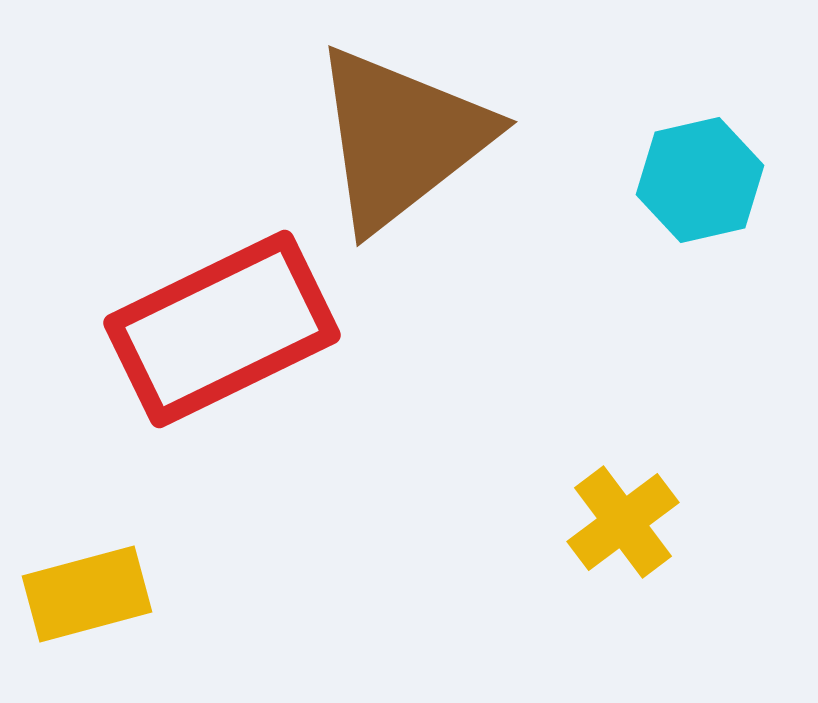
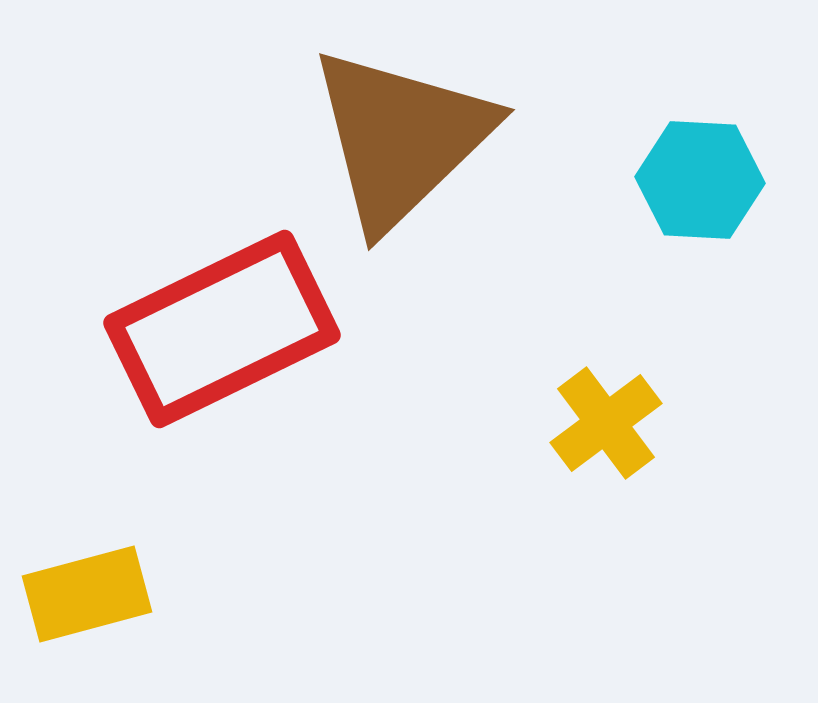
brown triangle: rotated 6 degrees counterclockwise
cyan hexagon: rotated 16 degrees clockwise
yellow cross: moved 17 px left, 99 px up
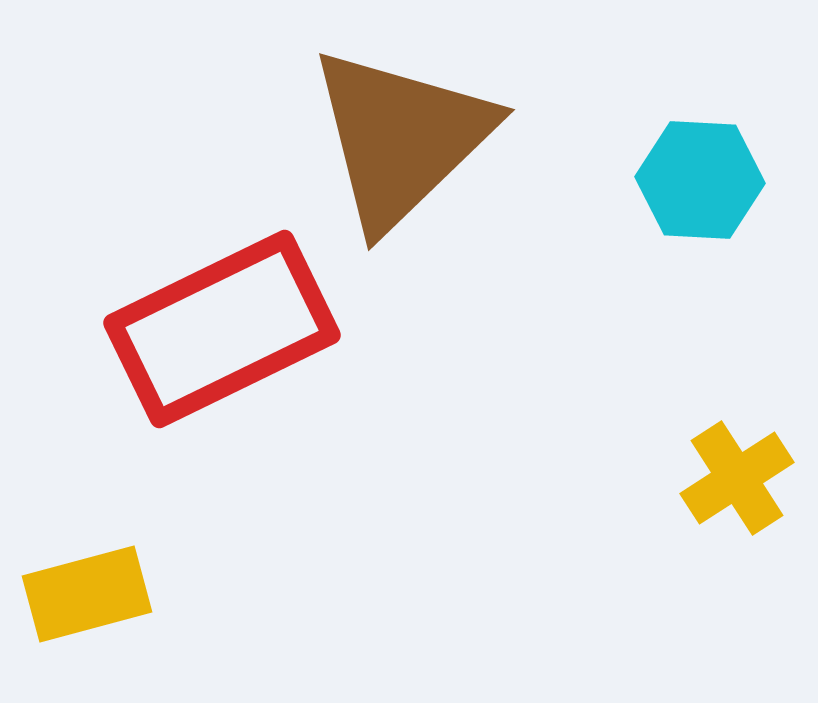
yellow cross: moved 131 px right, 55 px down; rotated 4 degrees clockwise
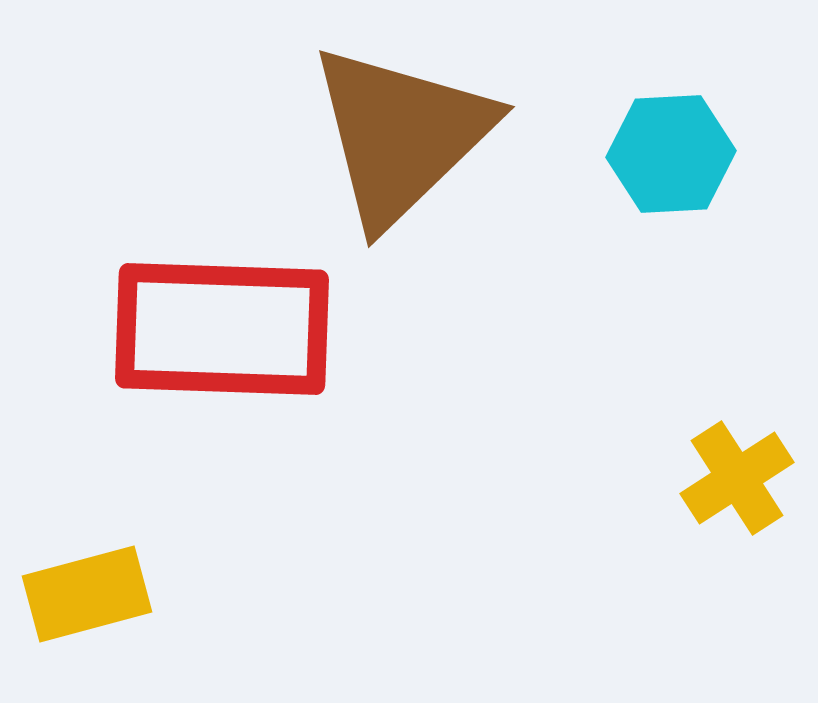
brown triangle: moved 3 px up
cyan hexagon: moved 29 px left, 26 px up; rotated 6 degrees counterclockwise
red rectangle: rotated 28 degrees clockwise
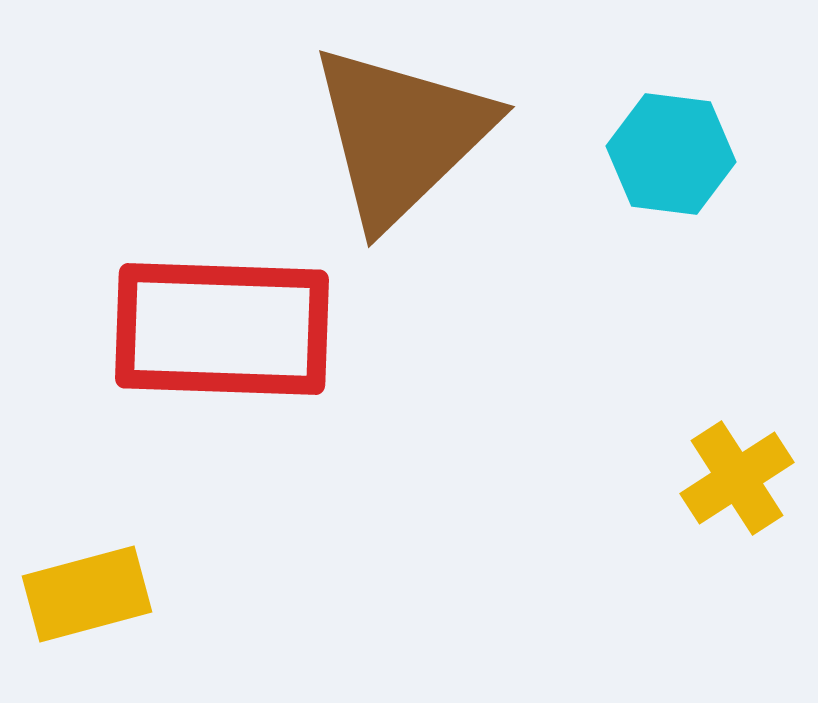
cyan hexagon: rotated 10 degrees clockwise
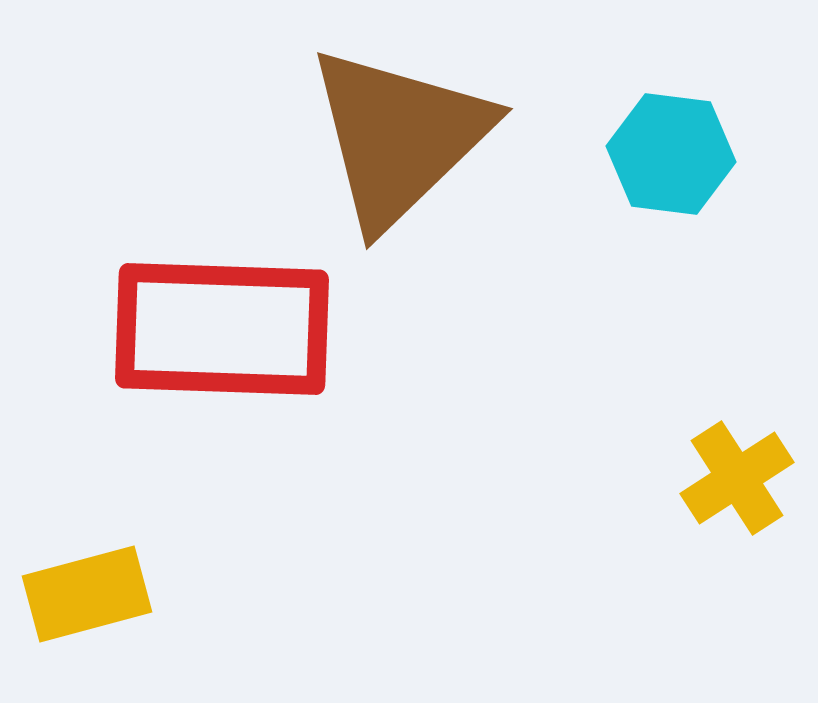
brown triangle: moved 2 px left, 2 px down
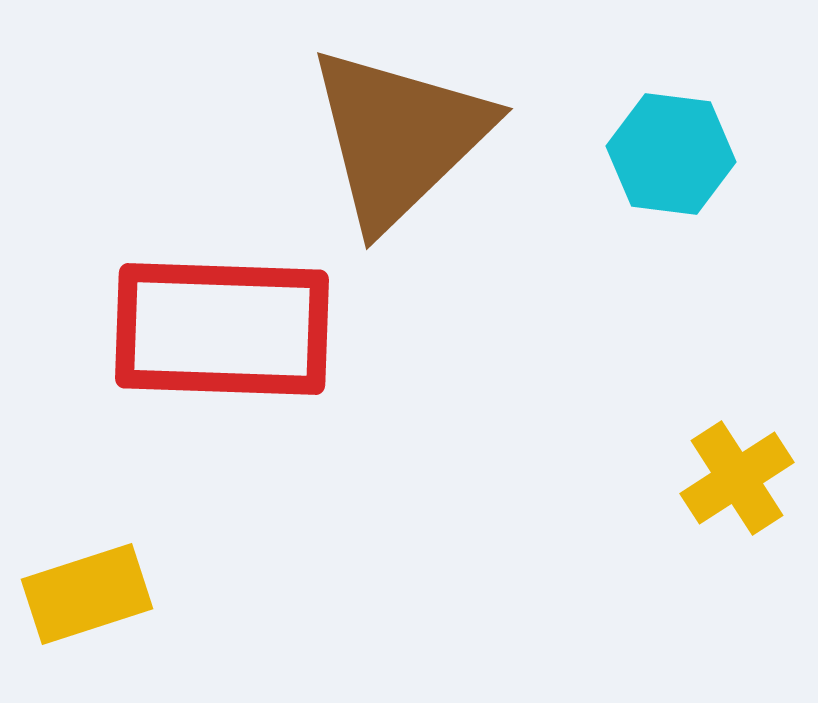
yellow rectangle: rotated 3 degrees counterclockwise
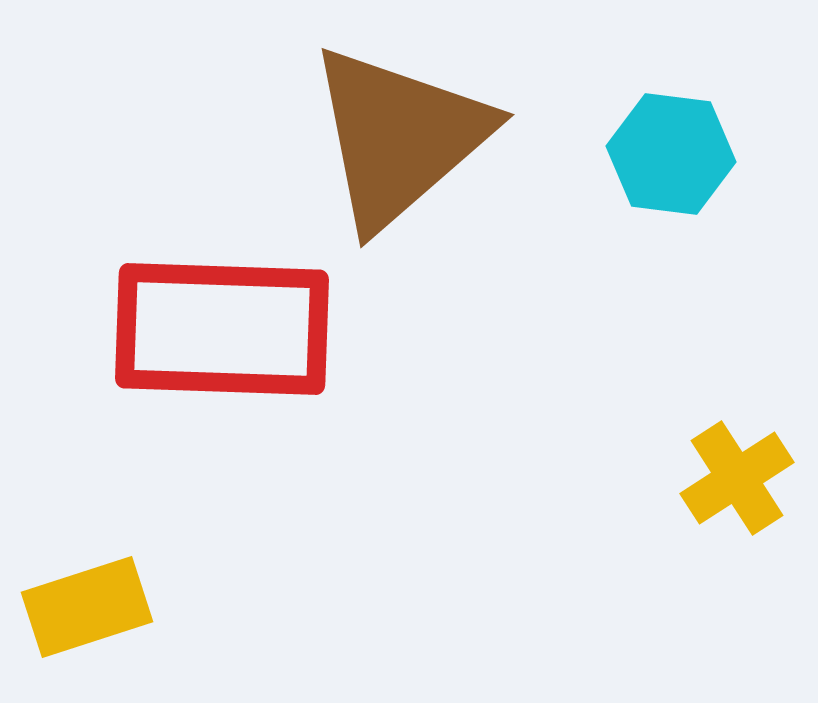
brown triangle: rotated 3 degrees clockwise
yellow rectangle: moved 13 px down
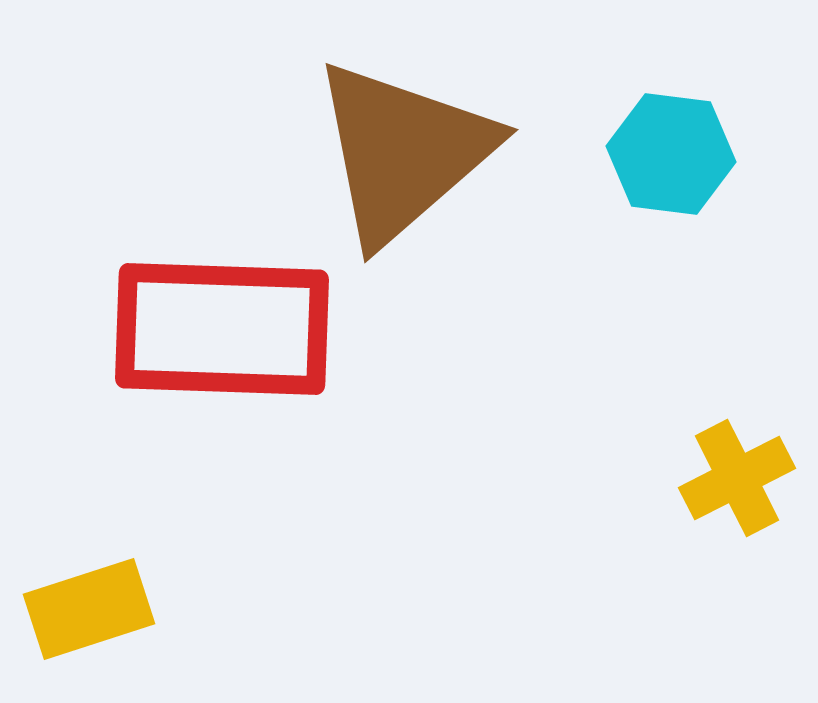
brown triangle: moved 4 px right, 15 px down
yellow cross: rotated 6 degrees clockwise
yellow rectangle: moved 2 px right, 2 px down
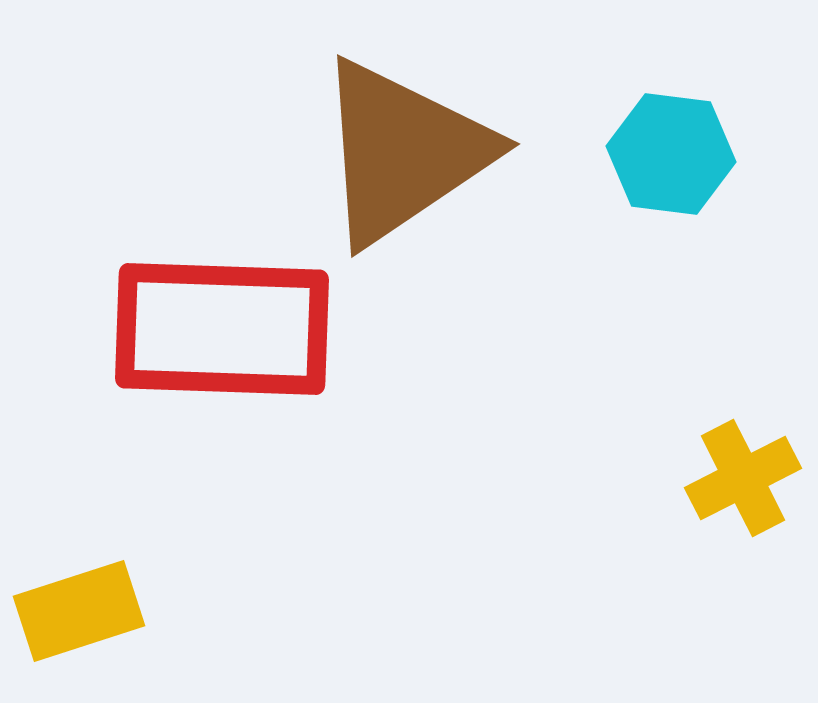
brown triangle: rotated 7 degrees clockwise
yellow cross: moved 6 px right
yellow rectangle: moved 10 px left, 2 px down
